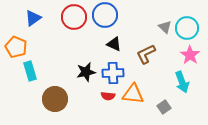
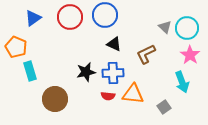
red circle: moved 4 px left
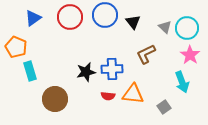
black triangle: moved 19 px right, 22 px up; rotated 28 degrees clockwise
blue cross: moved 1 px left, 4 px up
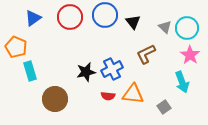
blue cross: rotated 25 degrees counterclockwise
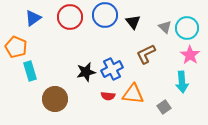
cyan arrow: rotated 15 degrees clockwise
